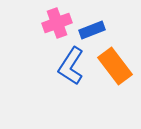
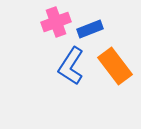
pink cross: moved 1 px left, 1 px up
blue rectangle: moved 2 px left, 1 px up
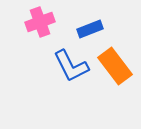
pink cross: moved 16 px left
blue L-shape: rotated 60 degrees counterclockwise
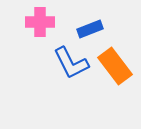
pink cross: rotated 20 degrees clockwise
blue L-shape: moved 3 px up
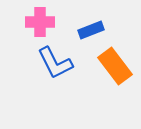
blue rectangle: moved 1 px right, 1 px down
blue L-shape: moved 16 px left
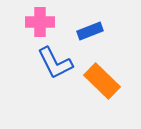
blue rectangle: moved 1 px left, 1 px down
orange rectangle: moved 13 px left, 15 px down; rotated 9 degrees counterclockwise
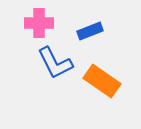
pink cross: moved 1 px left, 1 px down
orange rectangle: rotated 9 degrees counterclockwise
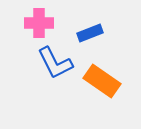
blue rectangle: moved 2 px down
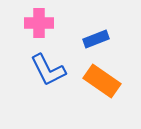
blue rectangle: moved 6 px right, 6 px down
blue L-shape: moved 7 px left, 7 px down
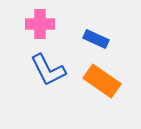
pink cross: moved 1 px right, 1 px down
blue rectangle: rotated 45 degrees clockwise
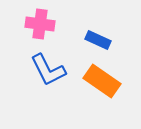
pink cross: rotated 8 degrees clockwise
blue rectangle: moved 2 px right, 1 px down
